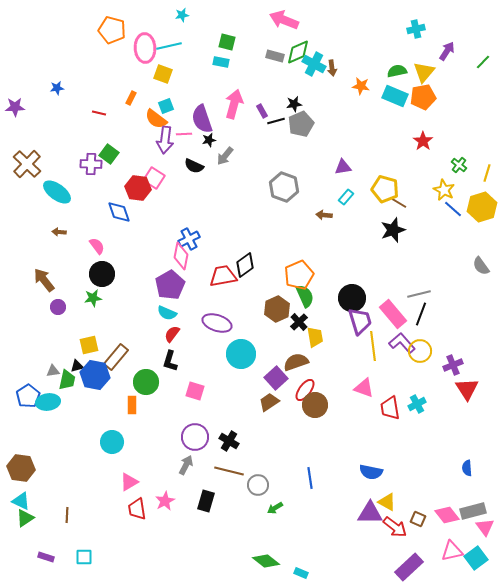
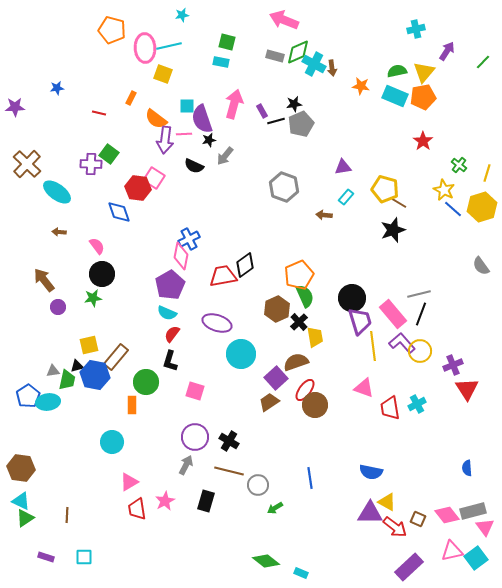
cyan square at (166, 106): moved 21 px right; rotated 21 degrees clockwise
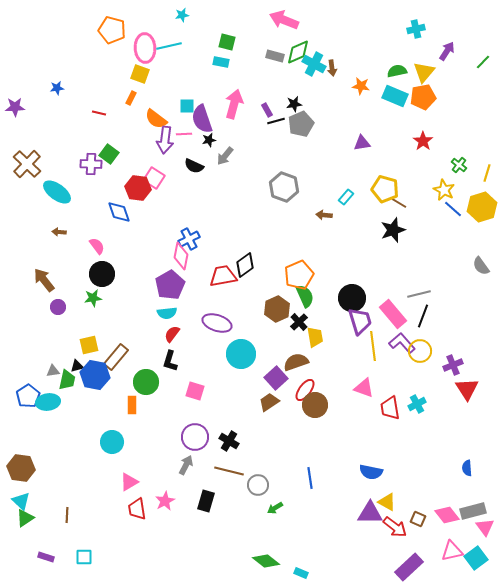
yellow square at (163, 74): moved 23 px left
purple rectangle at (262, 111): moved 5 px right, 1 px up
purple triangle at (343, 167): moved 19 px right, 24 px up
cyan semicircle at (167, 313): rotated 30 degrees counterclockwise
black line at (421, 314): moved 2 px right, 2 px down
cyan triangle at (21, 501): rotated 18 degrees clockwise
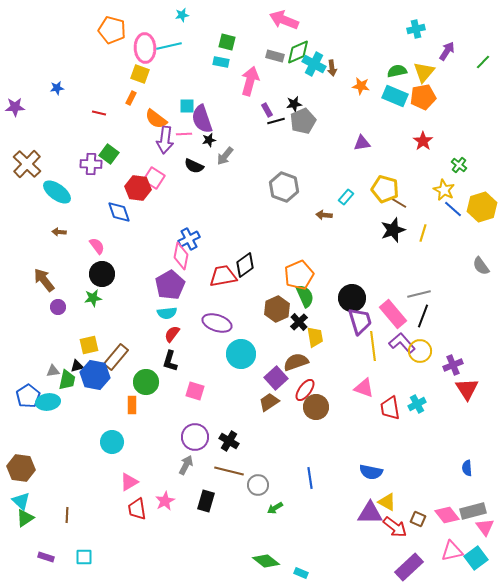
pink arrow at (234, 104): moved 16 px right, 23 px up
gray pentagon at (301, 124): moved 2 px right, 3 px up
yellow line at (487, 173): moved 64 px left, 60 px down
brown circle at (315, 405): moved 1 px right, 2 px down
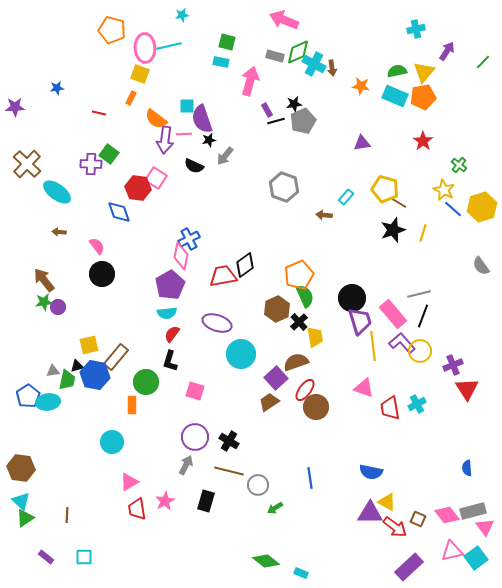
pink square at (154, 178): moved 2 px right
green star at (93, 298): moved 49 px left, 4 px down
purple rectangle at (46, 557): rotated 21 degrees clockwise
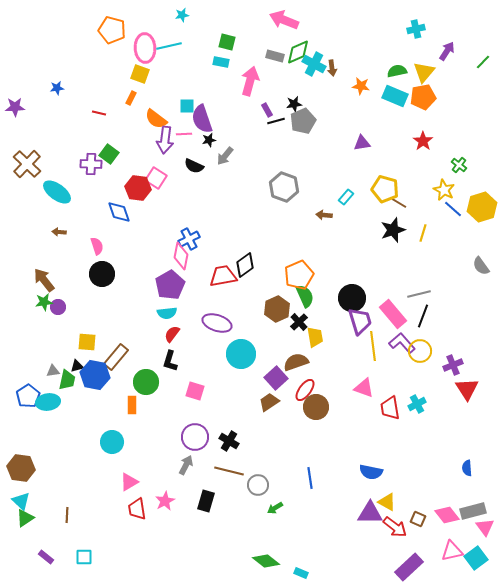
pink semicircle at (97, 246): rotated 18 degrees clockwise
yellow square at (89, 345): moved 2 px left, 3 px up; rotated 18 degrees clockwise
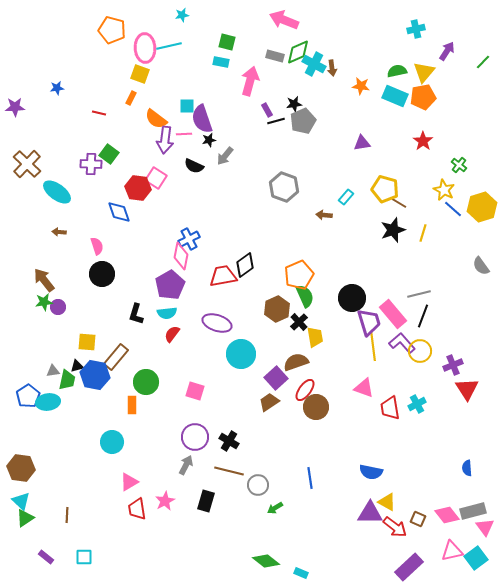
purple trapezoid at (360, 321): moved 9 px right, 1 px down
black L-shape at (170, 361): moved 34 px left, 47 px up
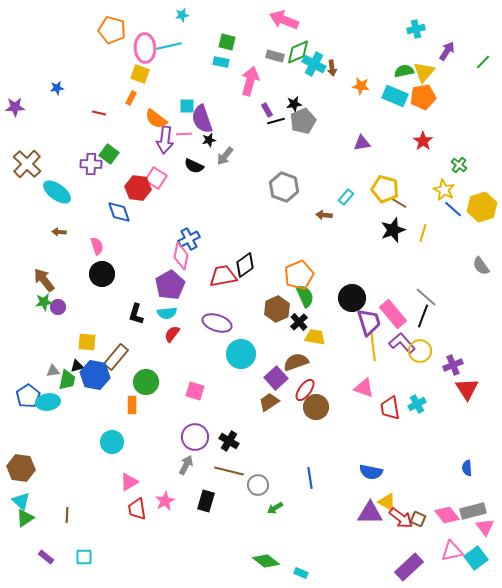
green semicircle at (397, 71): moved 7 px right
gray line at (419, 294): moved 7 px right, 3 px down; rotated 55 degrees clockwise
yellow trapezoid at (315, 337): rotated 70 degrees counterclockwise
red arrow at (395, 527): moved 6 px right, 9 px up
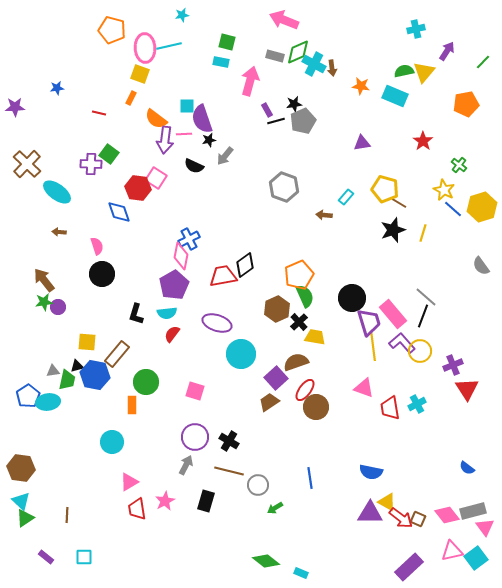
orange pentagon at (423, 97): moved 43 px right, 7 px down
purple pentagon at (170, 285): moved 4 px right
brown rectangle at (116, 357): moved 1 px right, 3 px up
blue semicircle at (467, 468): rotated 49 degrees counterclockwise
